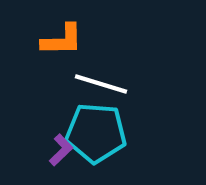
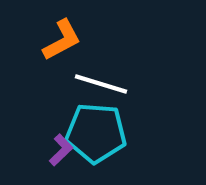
orange L-shape: rotated 27 degrees counterclockwise
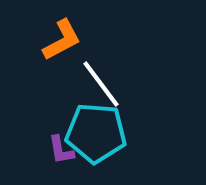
white line: rotated 36 degrees clockwise
purple L-shape: rotated 124 degrees clockwise
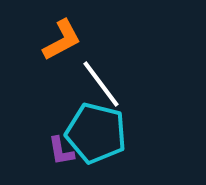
cyan pentagon: rotated 10 degrees clockwise
purple L-shape: moved 1 px down
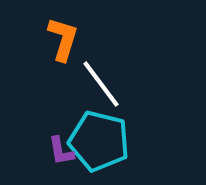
orange L-shape: moved 1 px right, 1 px up; rotated 45 degrees counterclockwise
cyan pentagon: moved 3 px right, 8 px down
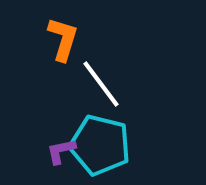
cyan pentagon: moved 1 px right, 4 px down
purple L-shape: rotated 88 degrees clockwise
